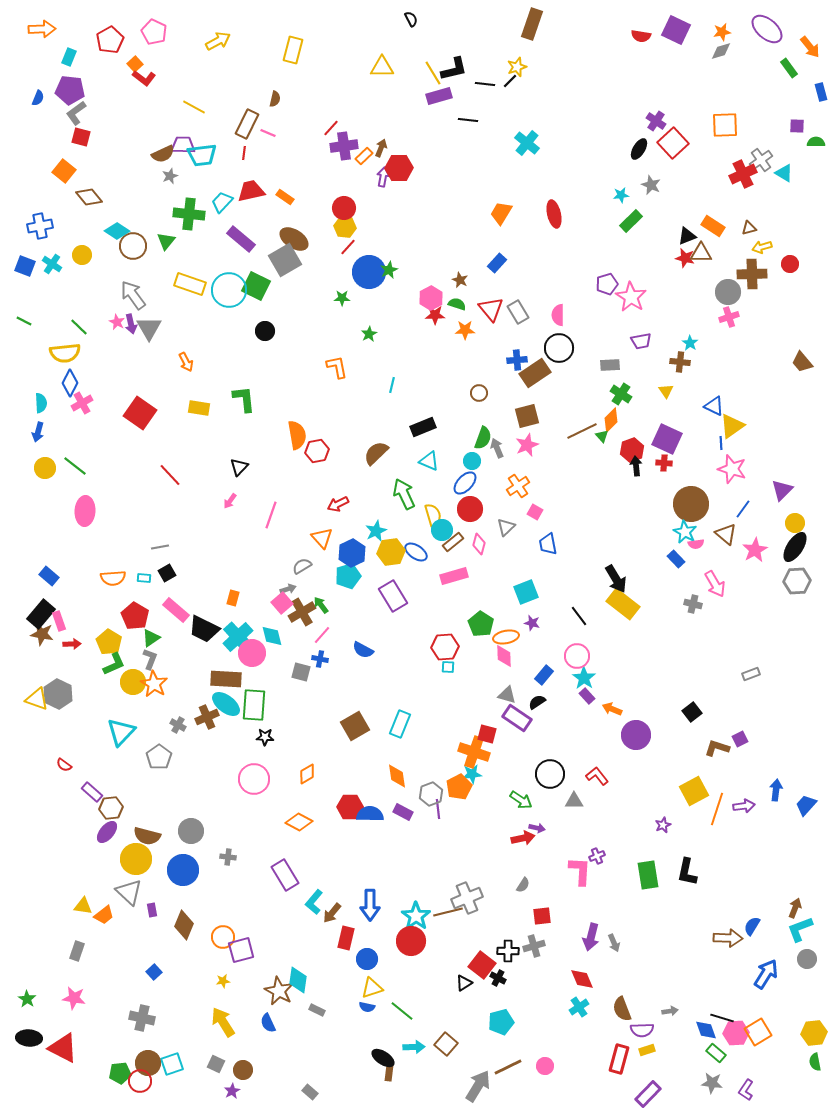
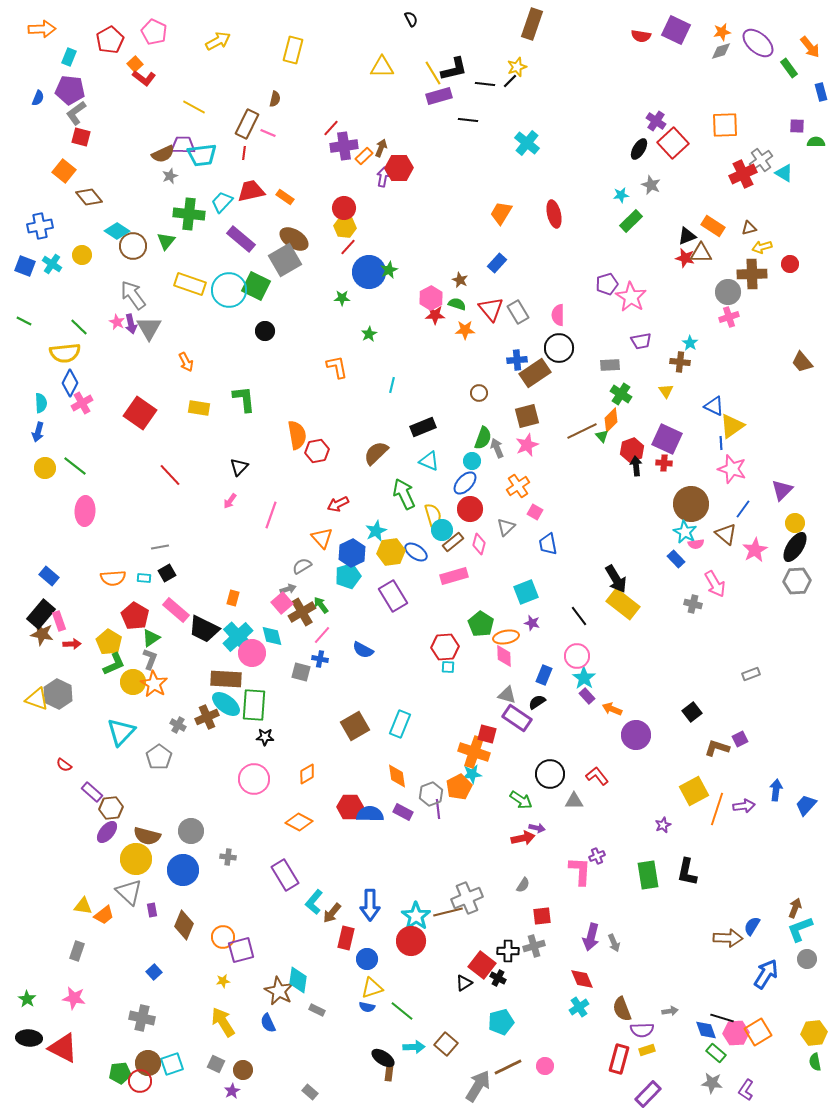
purple ellipse at (767, 29): moved 9 px left, 14 px down
blue rectangle at (544, 675): rotated 18 degrees counterclockwise
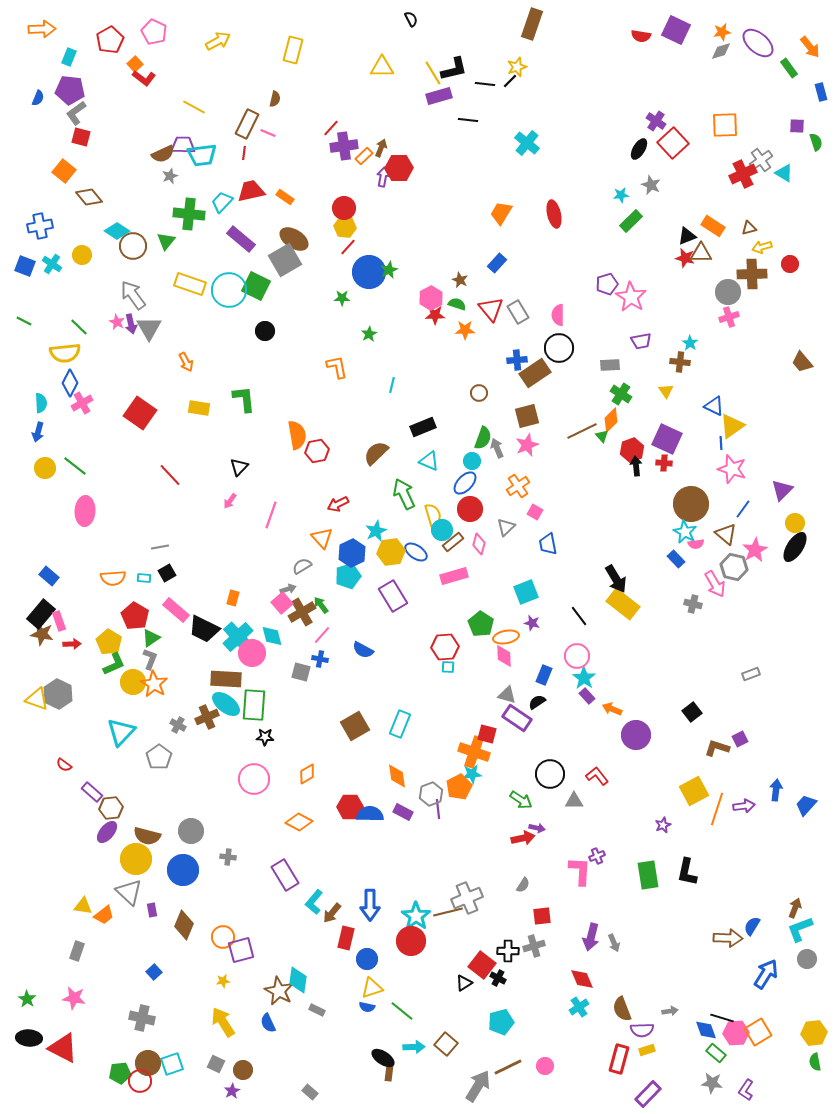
green semicircle at (816, 142): rotated 72 degrees clockwise
gray hexagon at (797, 581): moved 63 px left, 14 px up; rotated 16 degrees clockwise
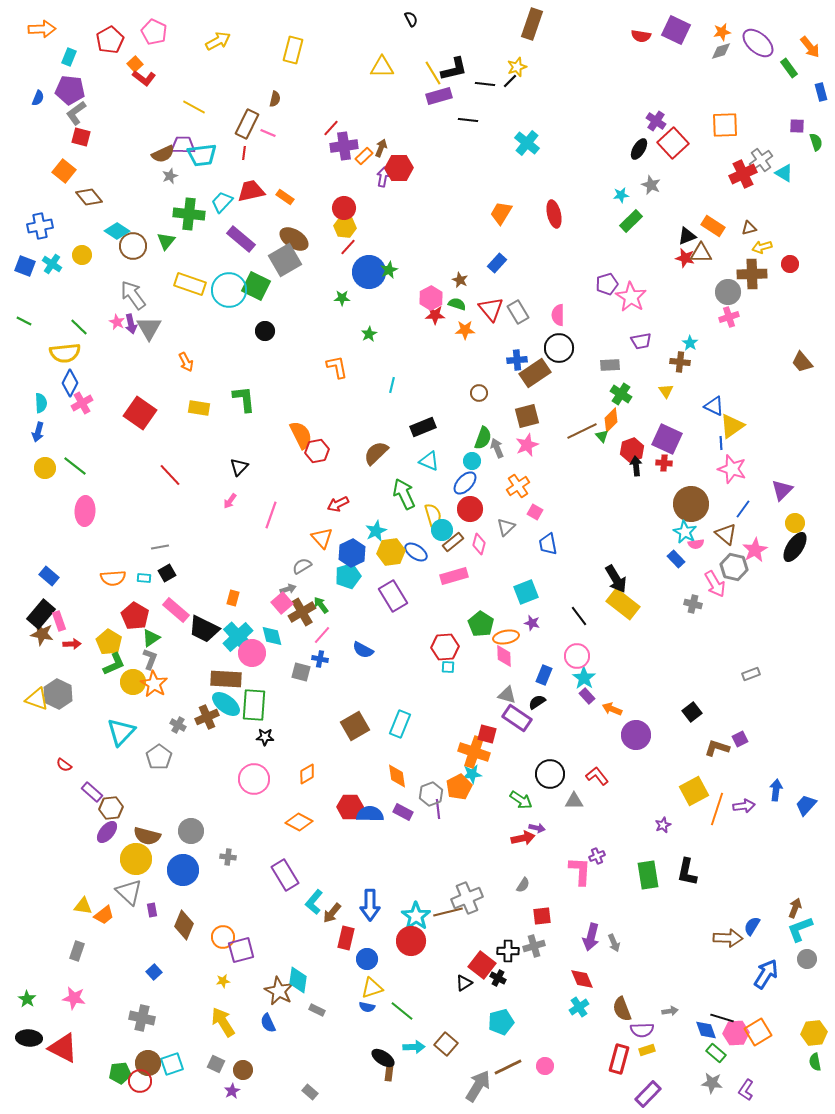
orange semicircle at (297, 435): moved 4 px right; rotated 16 degrees counterclockwise
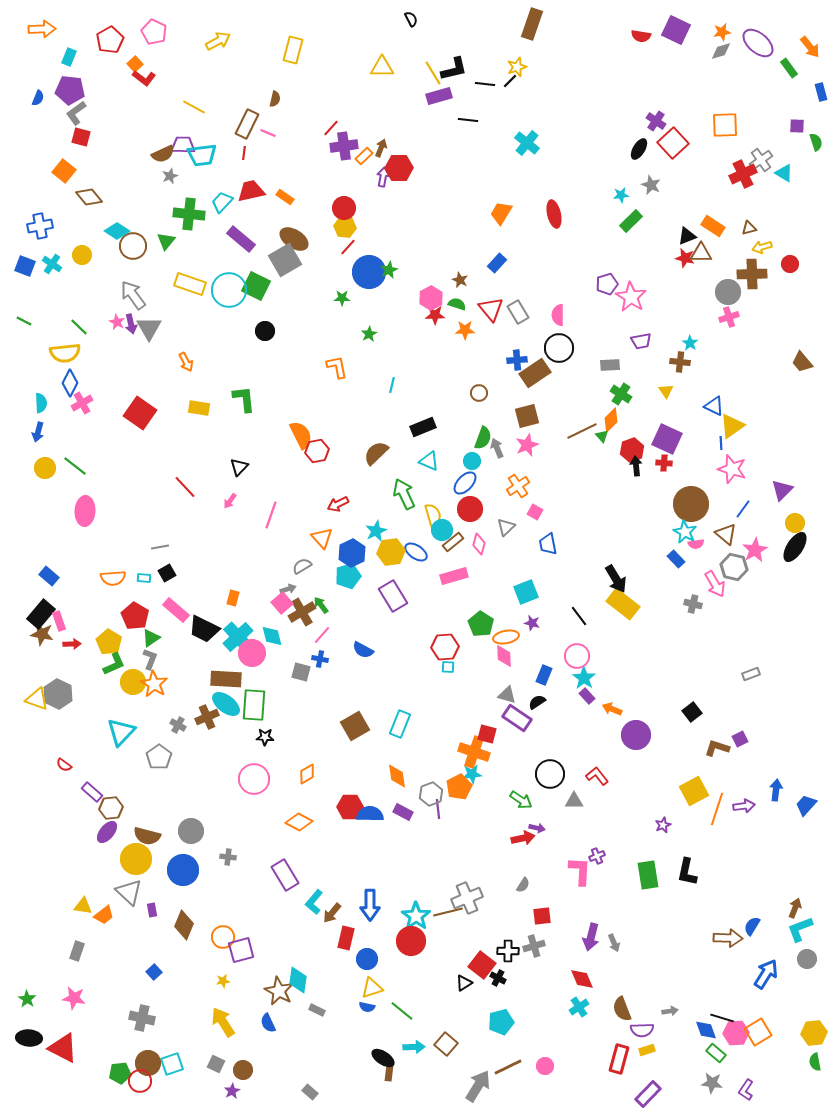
red line at (170, 475): moved 15 px right, 12 px down
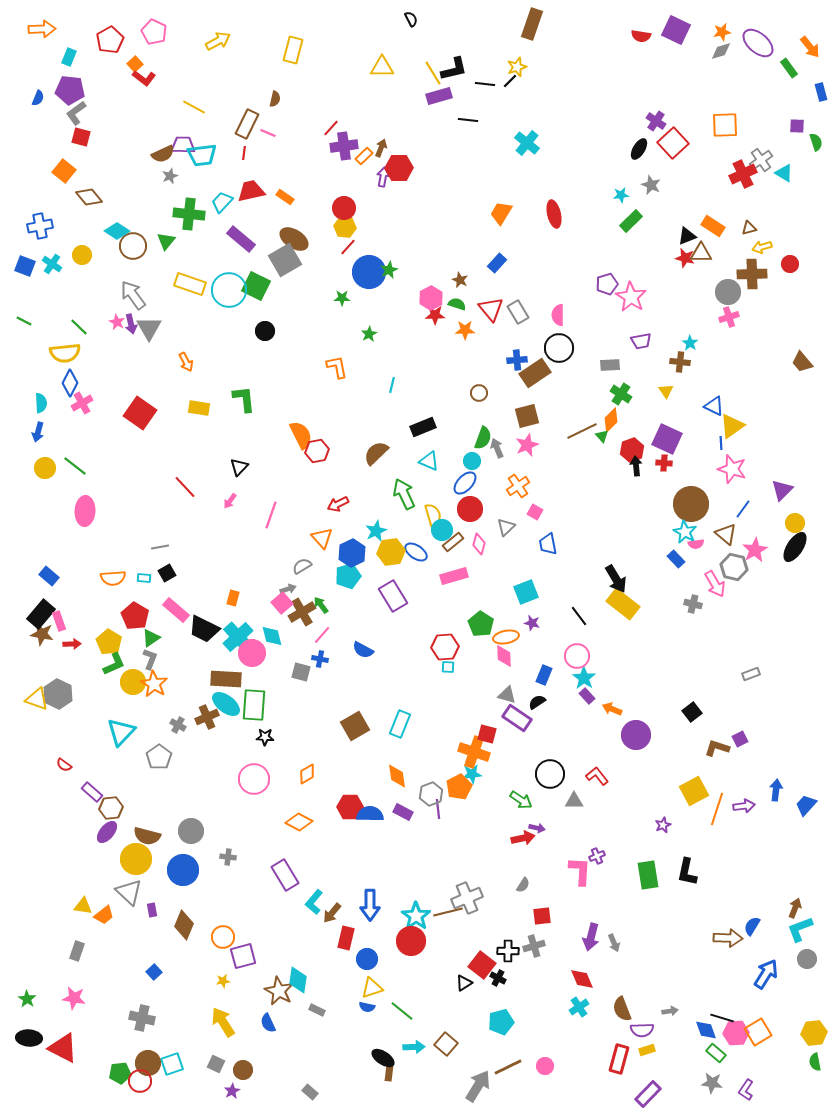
purple square at (241, 950): moved 2 px right, 6 px down
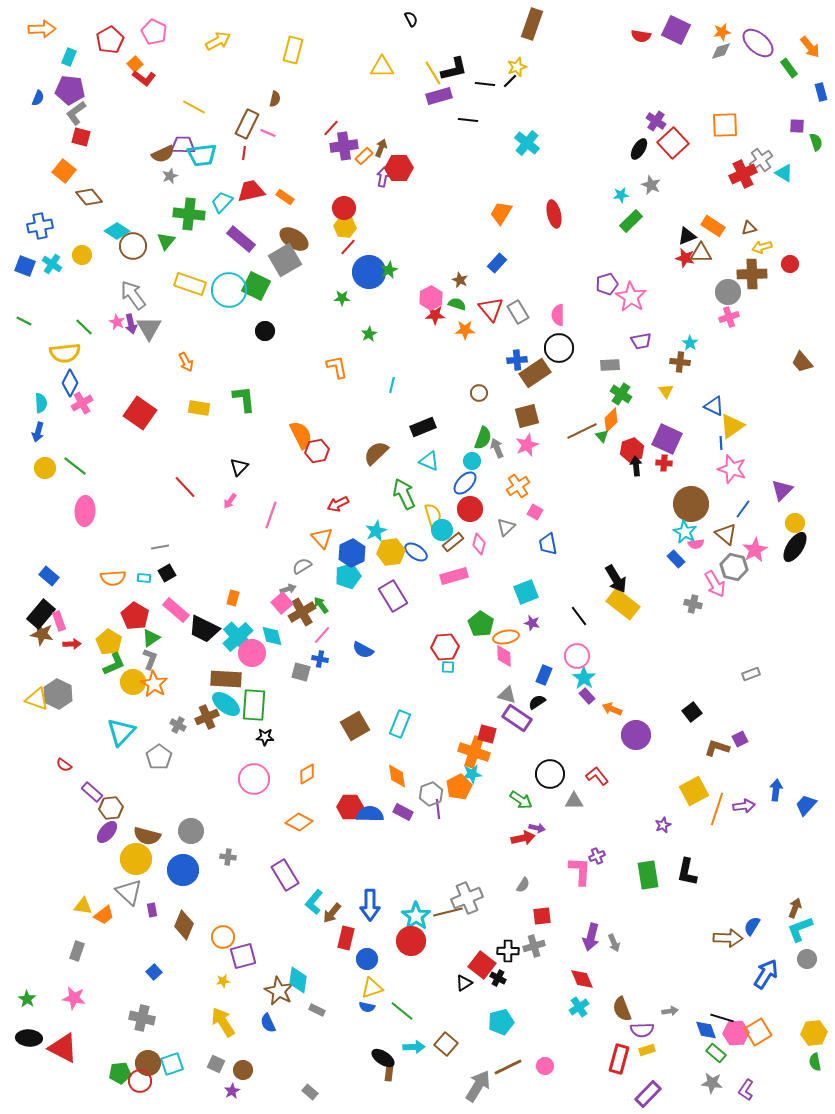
green line at (79, 327): moved 5 px right
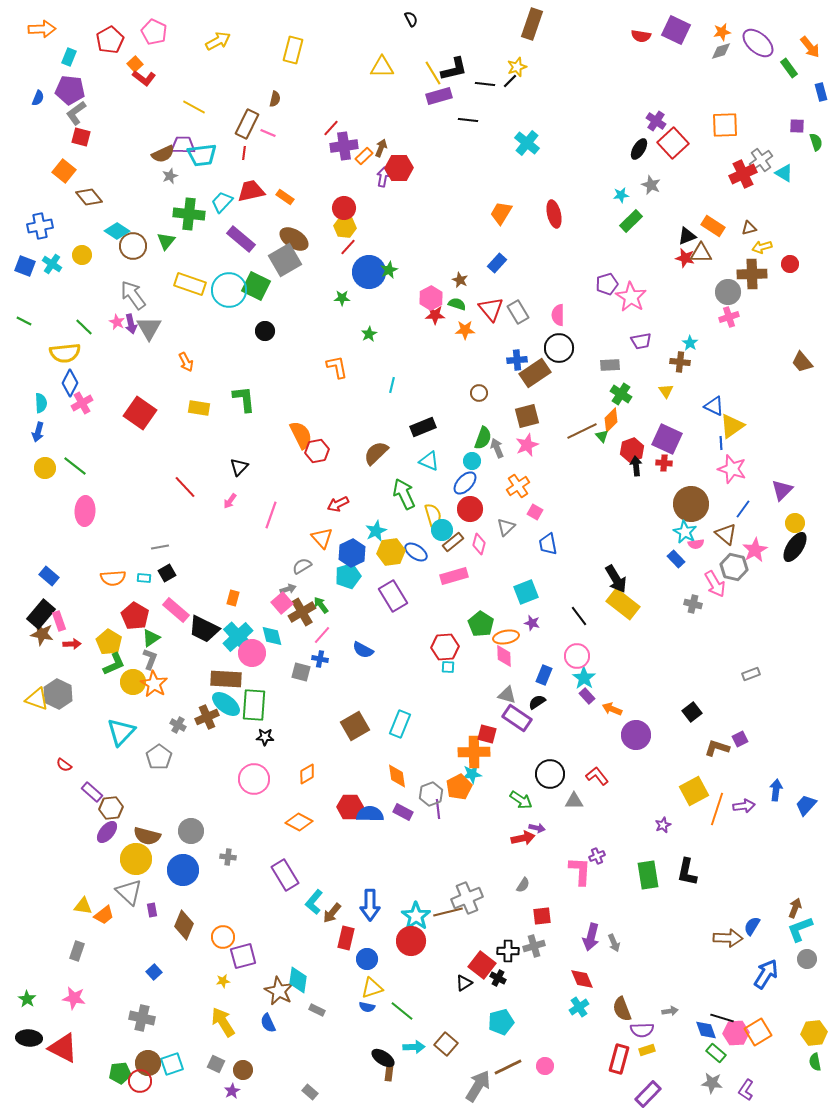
orange cross at (474, 752): rotated 20 degrees counterclockwise
